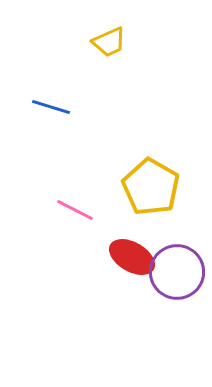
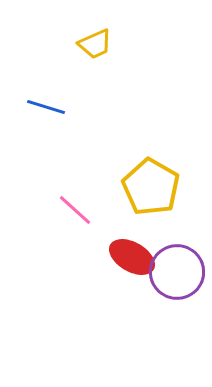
yellow trapezoid: moved 14 px left, 2 px down
blue line: moved 5 px left
pink line: rotated 15 degrees clockwise
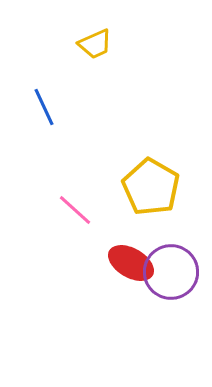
blue line: moved 2 px left; rotated 48 degrees clockwise
red ellipse: moved 1 px left, 6 px down
purple circle: moved 6 px left
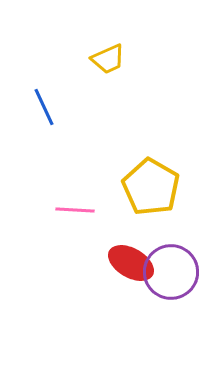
yellow trapezoid: moved 13 px right, 15 px down
pink line: rotated 39 degrees counterclockwise
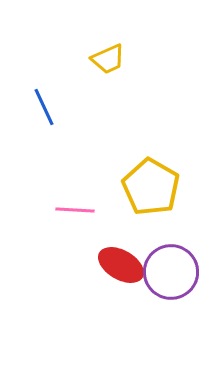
red ellipse: moved 10 px left, 2 px down
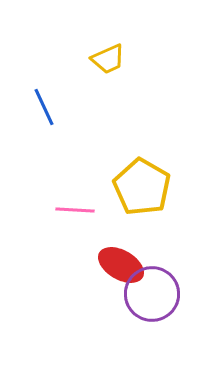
yellow pentagon: moved 9 px left
purple circle: moved 19 px left, 22 px down
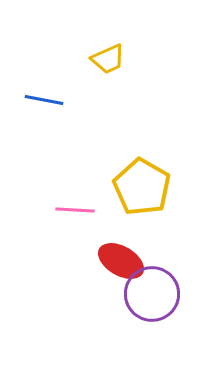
blue line: moved 7 px up; rotated 54 degrees counterclockwise
red ellipse: moved 4 px up
